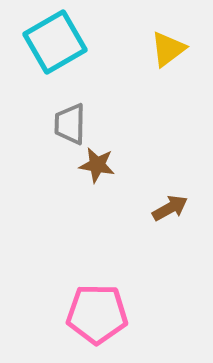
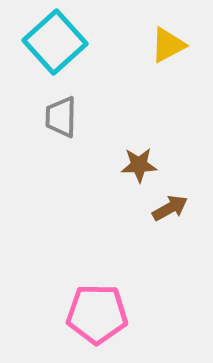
cyan square: rotated 12 degrees counterclockwise
yellow triangle: moved 4 px up; rotated 9 degrees clockwise
gray trapezoid: moved 9 px left, 7 px up
brown star: moved 42 px right; rotated 12 degrees counterclockwise
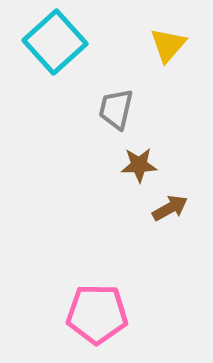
yellow triangle: rotated 21 degrees counterclockwise
gray trapezoid: moved 55 px right, 8 px up; rotated 12 degrees clockwise
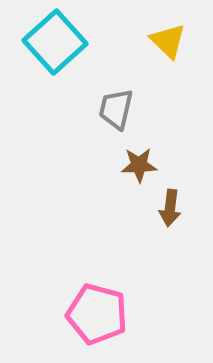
yellow triangle: moved 4 px up; rotated 27 degrees counterclockwise
brown arrow: rotated 126 degrees clockwise
pink pentagon: rotated 14 degrees clockwise
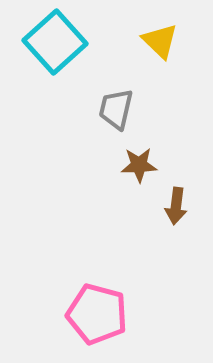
yellow triangle: moved 8 px left
brown arrow: moved 6 px right, 2 px up
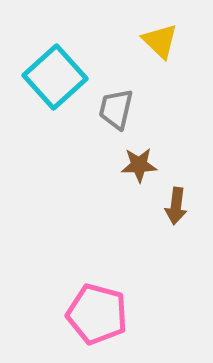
cyan square: moved 35 px down
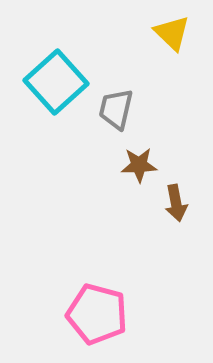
yellow triangle: moved 12 px right, 8 px up
cyan square: moved 1 px right, 5 px down
brown arrow: moved 3 px up; rotated 18 degrees counterclockwise
